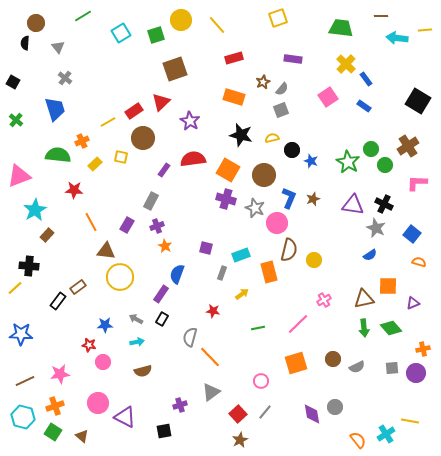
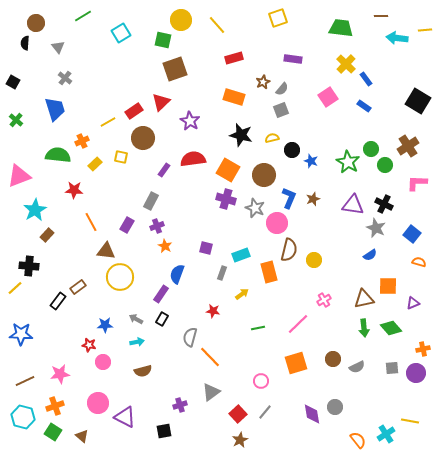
green square at (156, 35): moved 7 px right, 5 px down; rotated 30 degrees clockwise
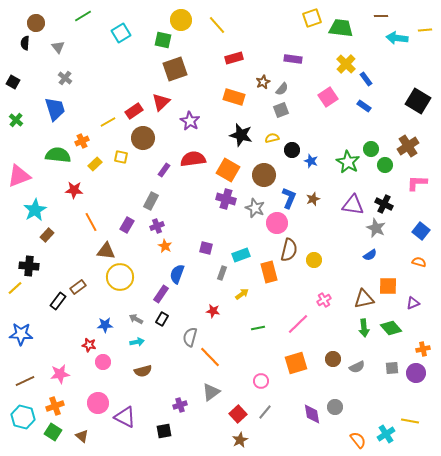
yellow square at (278, 18): moved 34 px right
blue square at (412, 234): moved 9 px right, 3 px up
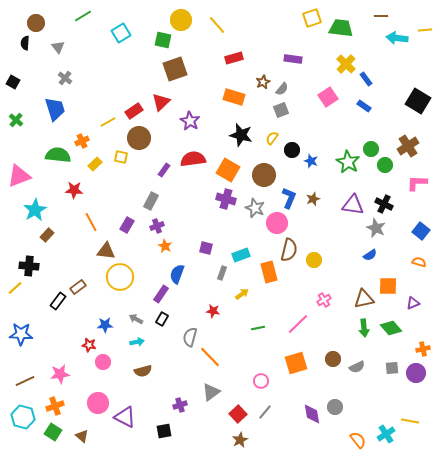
brown circle at (143, 138): moved 4 px left
yellow semicircle at (272, 138): rotated 40 degrees counterclockwise
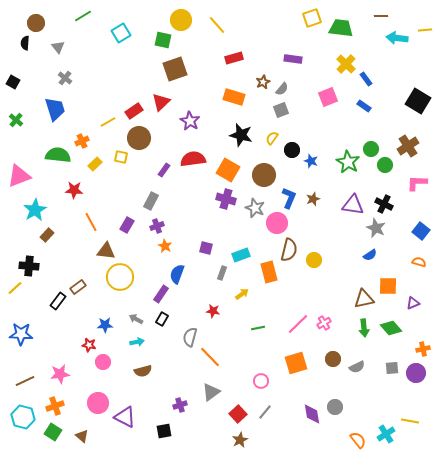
pink square at (328, 97): rotated 12 degrees clockwise
pink cross at (324, 300): moved 23 px down
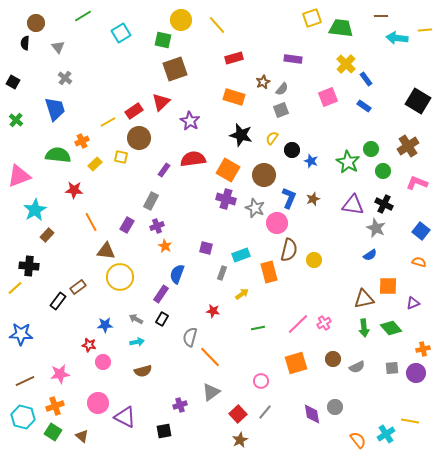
green circle at (385, 165): moved 2 px left, 6 px down
pink L-shape at (417, 183): rotated 20 degrees clockwise
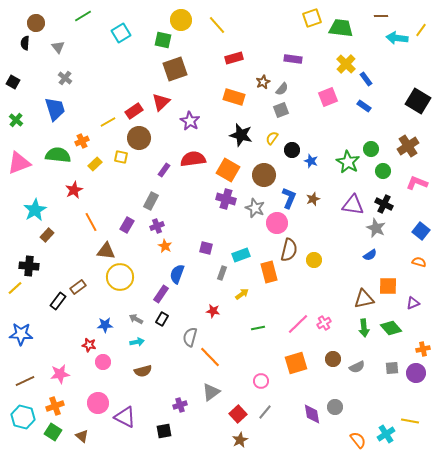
yellow line at (425, 30): moved 4 px left; rotated 48 degrees counterclockwise
pink triangle at (19, 176): moved 13 px up
red star at (74, 190): rotated 30 degrees counterclockwise
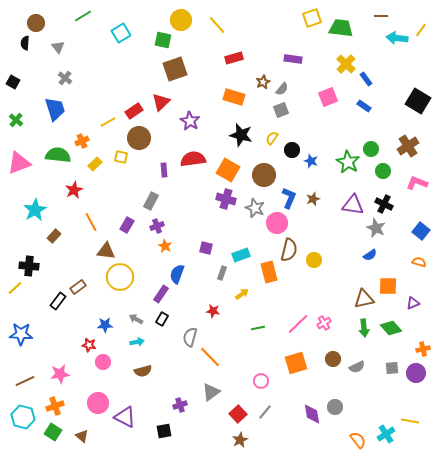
purple rectangle at (164, 170): rotated 40 degrees counterclockwise
brown rectangle at (47, 235): moved 7 px right, 1 px down
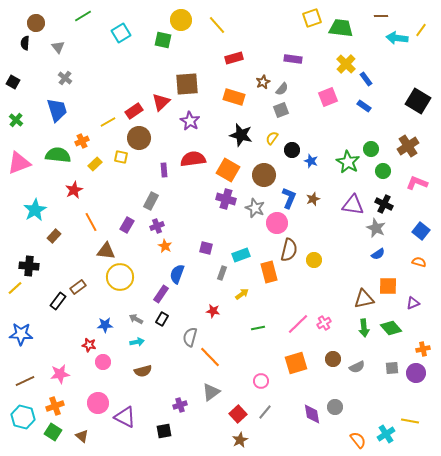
brown square at (175, 69): moved 12 px right, 15 px down; rotated 15 degrees clockwise
blue trapezoid at (55, 109): moved 2 px right, 1 px down
blue semicircle at (370, 255): moved 8 px right, 1 px up
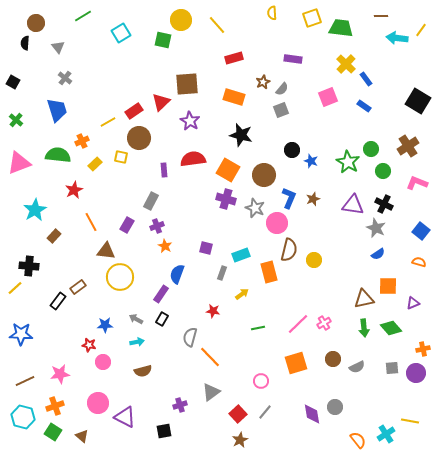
yellow semicircle at (272, 138): moved 125 px up; rotated 40 degrees counterclockwise
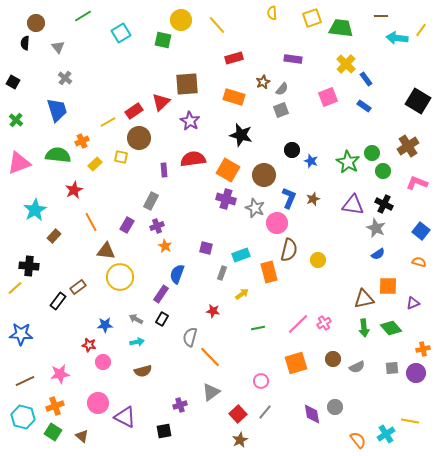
green circle at (371, 149): moved 1 px right, 4 px down
yellow circle at (314, 260): moved 4 px right
